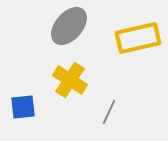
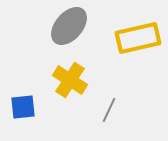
gray line: moved 2 px up
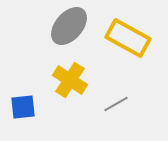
yellow rectangle: moved 10 px left; rotated 42 degrees clockwise
gray line: moved 7 px right, 6 px up; rotated 35 degrees clockwise
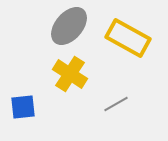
yellow cross: moved 6 px up
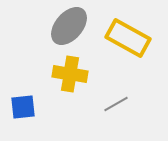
yellow cross: rotated 24 degrees counterclockwise
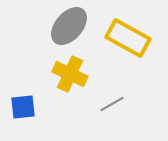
yellow cross: rotated 16 degrees clockwise
gray line: moved 4 px left
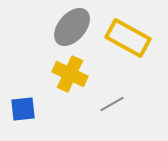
gray ellipse: moved 3 px right, 1 px down
blue square: moved 2 px down
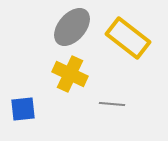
yellow rectangle: rotated 9 degrees clockwise
gray line: rotated 35 degrees clockwise
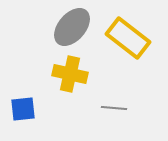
yellow cross: rotated 12 degrees counterclockwise
gray line: moved 2 px right, 4 px down
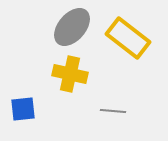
gray line: moved 1 px left, 3 px down
